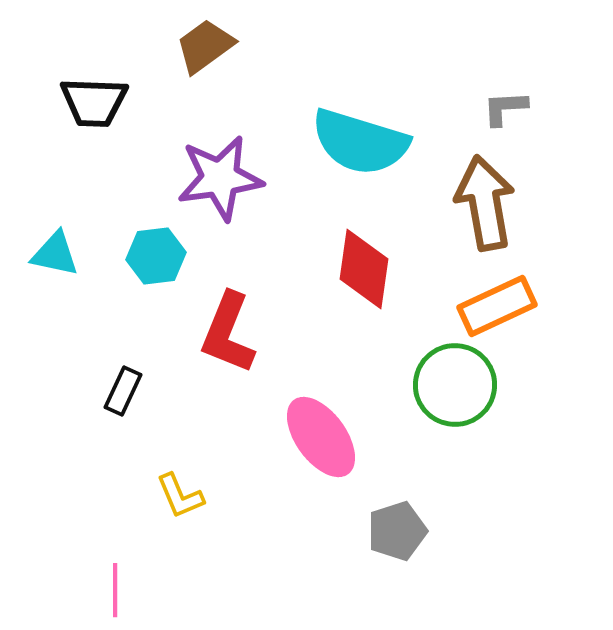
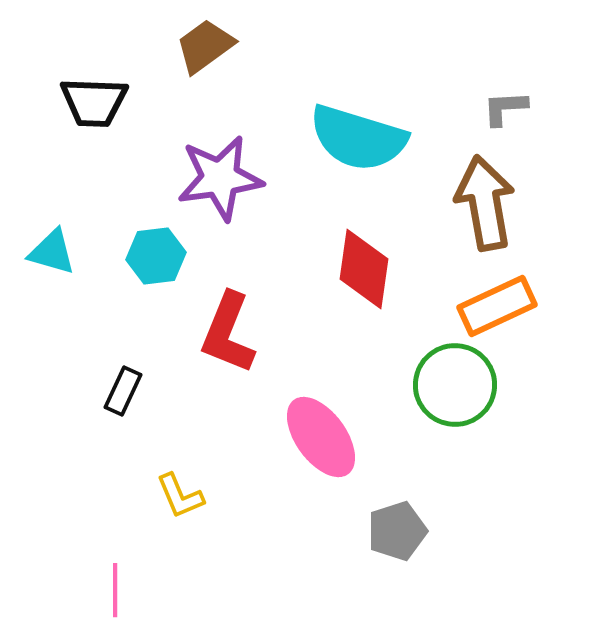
cyan semicircle: moved 2 px left, 4 px up
cyan triangle: moved 3 px left, 2 px up; rotated 4 degrees clockwise
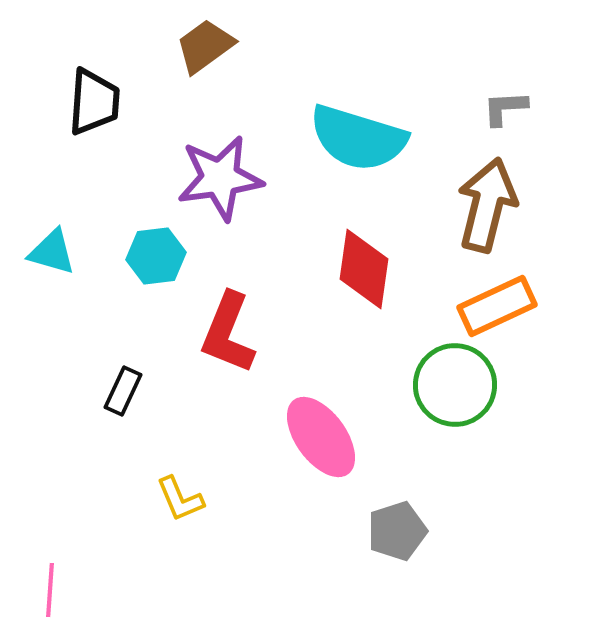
black trapezoid: rotated 88 degrees counterclockwise
brown arrow: moved 2 px right, 2 px down; rotated 24 degrees clockwise
yellow L-shape: moved 3 px down
pink line: moved 65 px left; rotated 4 degrees clockwise
